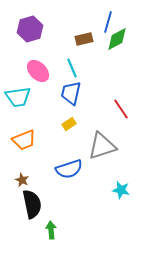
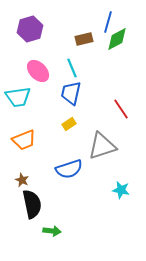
green arrow: moved 1 px right, 1 px down; rotated 102 degrees clockwise
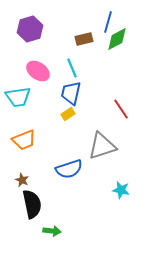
pink ellipse: rotated 10 degrees counterclockwise
yellow rectangle: moved 1 px left, 10 px up
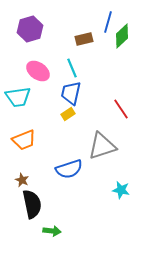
green diamond: moved 5 px right, 3 px up; rotated 15 degrees counterclockwise
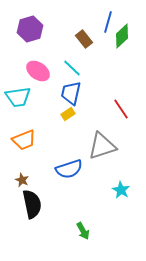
brown rectangle: rotated 66 degrees clockwise
cyan line: rotated 24 degrees counterclockwise
cyan star: rotated 18 degrees clockwise
green arrow: moved 31 px right; rotated 54 degrees clockwise
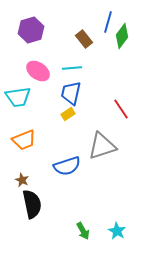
purple hexagon: moved 1 px right, 1 px down
green diamond: rotated 10 degrees counterclockwise
cyan line: rotated 48 degrees counterclockwise
blue semicircle: moved 2 px left, 3 px up
cyan star: moved 4 px left, 41 px down
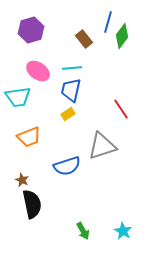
blue trapezoid: moved 3 px up
orange trapezoid: moved 5 px right, 3 px up
cyan star: moved 6 px right
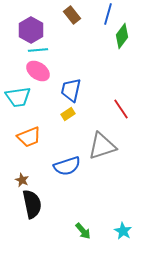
blue line: moved 8 px up
purple hexagon: rotated 15 degrees counterclockwise
brown rectangle: moved 12 px left, 24 px up
cyan line: moved 34 px left, 18 px up
green arrow: rotated 12 degrees counterclockwise
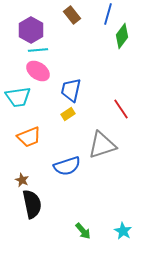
gray triangle: moved 1 px up
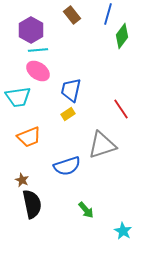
green arrow: moved 3 px right, 21 px up
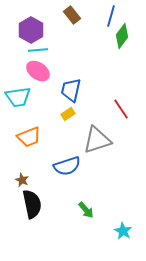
blue line: moved 3 px right, 2 px down
gray triangle: moved 5 px left, 5 px up
